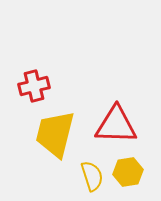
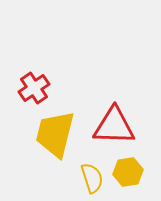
red cross: moved 2 px down; rotated 20 degrees counterclockwise
red triangle: moved 2 px left, 1 px down
yellow semicircle: moved 2 px down
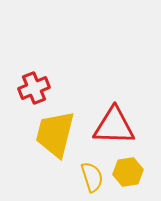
red cross: rotated 12 degrees clockwise
yellow semicircle: moved 1 px up
